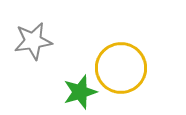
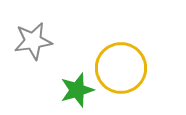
green star: moved 3 px left, 2 px up
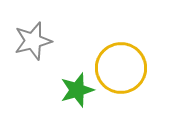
gray star: rotated 6 degrees counterclockwise
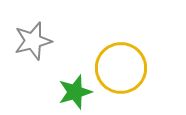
green star: moved 2 px left, 2 px down
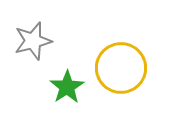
green star: moved 8 px left, 5 px up; rotated 16 degrees counterclockwise
